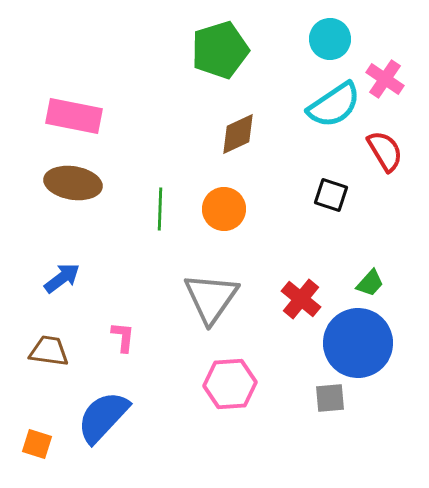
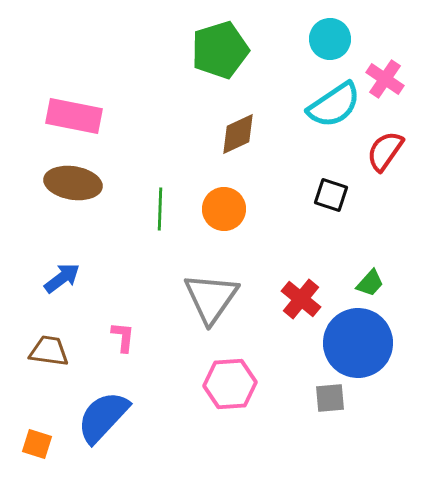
red semicircle: rotated 114 degrees counterclockwise
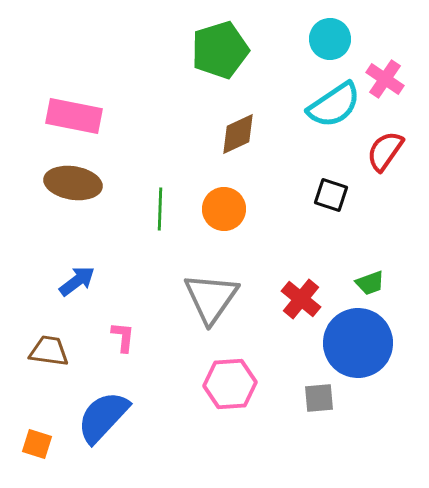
blue arrow: moved 15 px right, 3 px down
green trapezoid: rotated 28 degrees clockwise
gray square: moved 11 px left
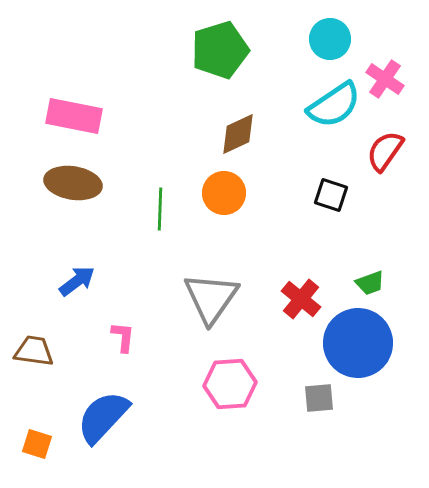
orange circle: moved 16 px up
brown trapezoid: moved 15 px left
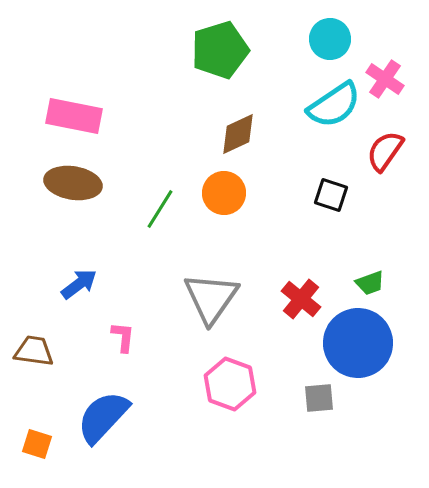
green line: rotated 30 degrees clockwise
blue arrow: moved 2 px right, 3 px down
pink hexagon: rotated 24 degrees clockwise
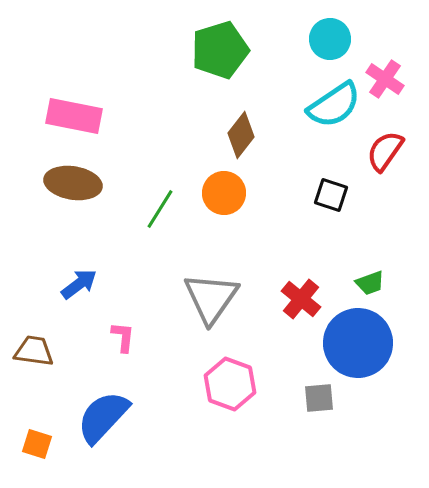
brown diamond: moved 3 px right, 1 px down; rotated 27 degrees counterclockwise
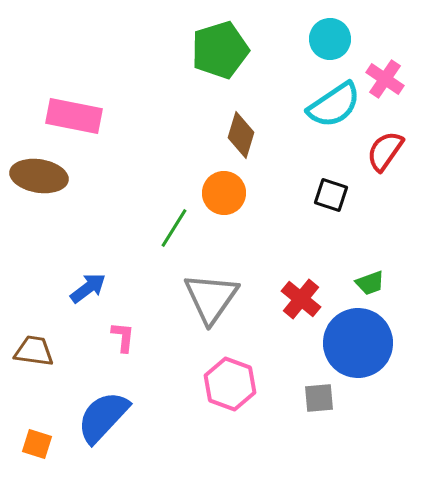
brown diamond: rotated 21 degrees counterclockwise
brown ellipse: moved 34 px left, 7 px up
green line: moved 14 px right, 19 px down
blue arrow: moved 9 px right, 4 px down
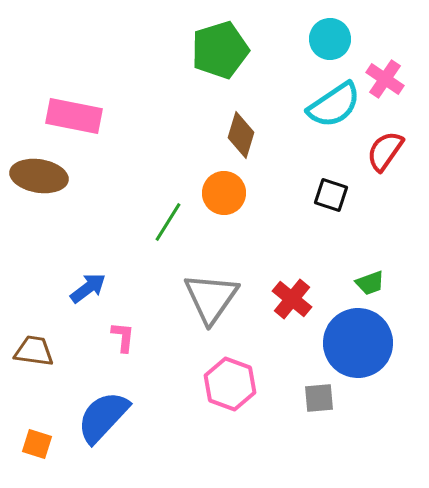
green line: moved 6 px left, 6 px up
red cross: moved 9 px left
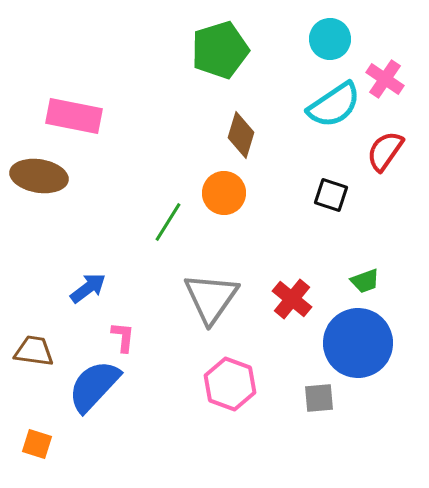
green trapezoid: moved 5 px left, 2 px up
blue semicircle: moved 9 px left, 31 px up
